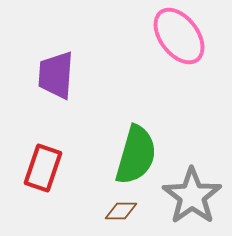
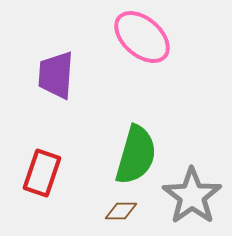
pink ellipse: moved 37 px left, 1 px down; rotated 12 degrees counterclockwise
red rectangle: moved 1 px left, 5 px down
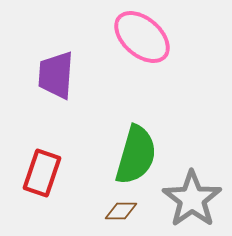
gray star: moved 3 px down
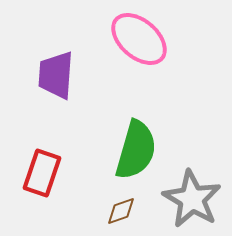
pink ellipse: moved 3 px left, 2 px down
green semicircle: moved 5 px up
gray star: rotated 6 degrees counterclockwise
brown diamond: rotated 20 degrees counterclockwise
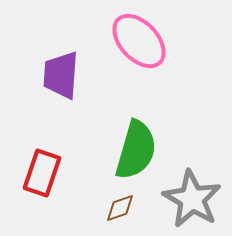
pink ellipse: moved 2 px down; rotated 6 degrees clockwise
purple trapezoid: moved 5 px right
brown diamond: moved 1 px left, 3 px up
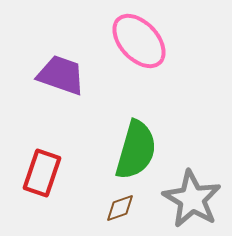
purple trapezoid: rotated 105 degrees clockwise
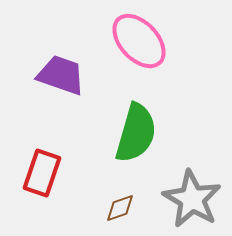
green semicircle: moved 17 px up
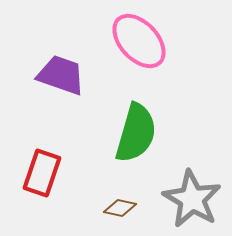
brown diamond: rotated 32 degrees clockwise
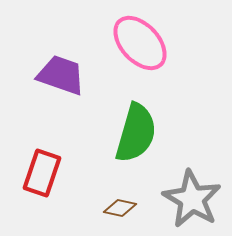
pink ellipse: moved 1 px right, 2 px down
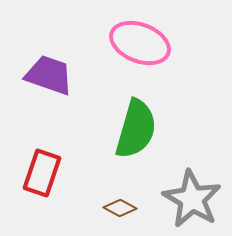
pink ellipse: rotated 26 degrees counterclockwise
purple trapezoid: moved 12 px left
green semicircle: moved 4 px up
brown diamond: rotated 16 degrees clockwise
